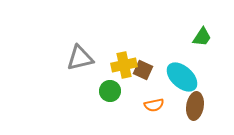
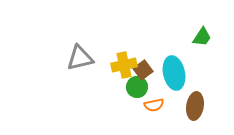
brown square: rotated 30 degrees clockwise
cyan ellipse: moved 8 px left, 4 px up; rotated 36 degrees clockwise
green circle: moved 27 px right, 4 px up
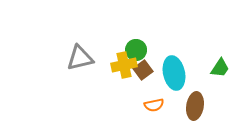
green trapezoid: moved 18 px right, 31 px down
green circle: moved 1 px left, 37 px up
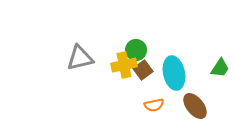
brown ellipse: rotated 48 degrees counterclockwise
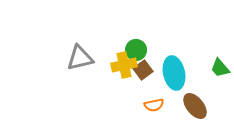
green trapezoid: rotated 105 degrees clockwise
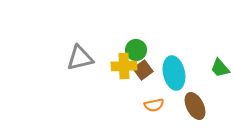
yellow cross: moved 1 px down; rotated 10 degrees clockwise
brown ellipse: rotated 12 degrees clockwise
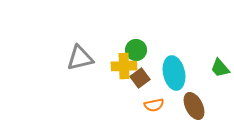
brown square: moved 3 px left, 8 px down
brown ellipse: moved 1 px left
